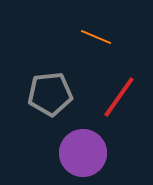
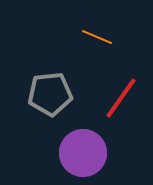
orange line: moved 1 px right
red line: moved 2 px right, 1 px down
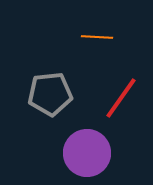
orange line: rotated 20 degrees counterclockwise
purple circle: moved 4 px right
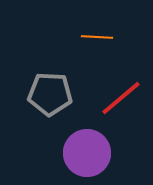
gray pentagon: rotated 9 degrees clockwise
red line: rotated 15 degrees clockwise
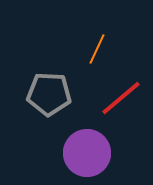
orange line: moved 12 px down; rotated 68 degrees counterclockwise
gray pentagon: moved 1 px left
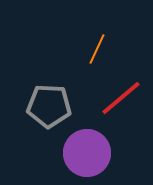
gray pentagon: moved 12 px down
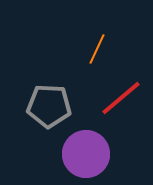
purple circle: moved 1 px left, 1 px down
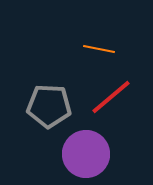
orange line: moved 2 px right; rotated 76 degrees clockwise
red line: moved 10 px left, 1 px up
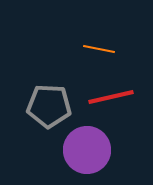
red line: rotated 27 degrees clockwise
purple circle: moved 1 px right, 4 px up
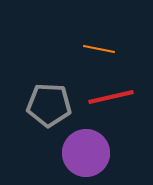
gray pentagon: moved 1 px up
purple circle: moved 1 px left, 3 px down
